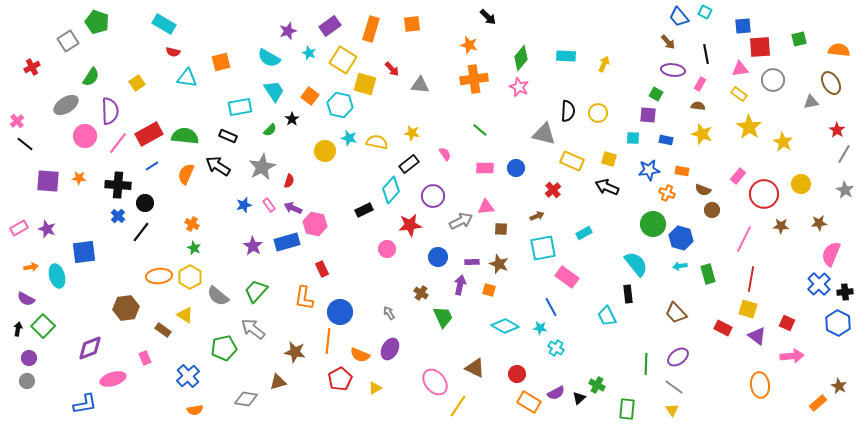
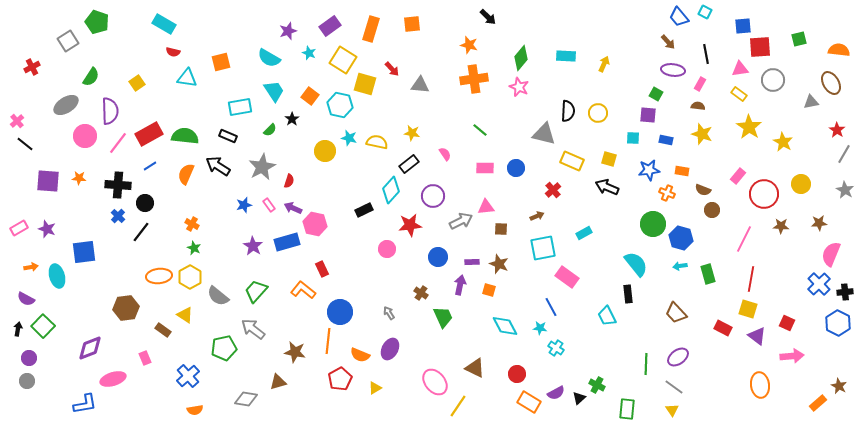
blue line at (152, 166): moved 2 px left
orange L-shape at (304, 298): moved 1 px left, 8 px up; rotated 120 degrees clockwise
cyan diamond at (505, 326): rotated 32 degrees clockwise
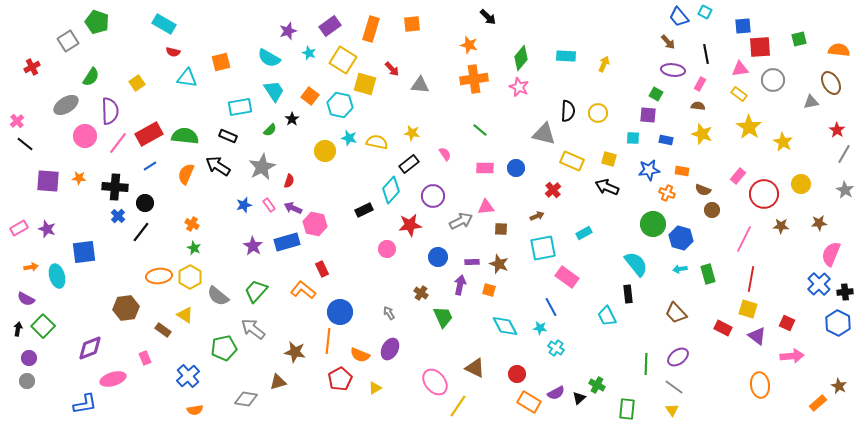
black cross at (118, 185): moved 3 px left, 2 px down
cyan arrow at (680, 266): moved 3 px down
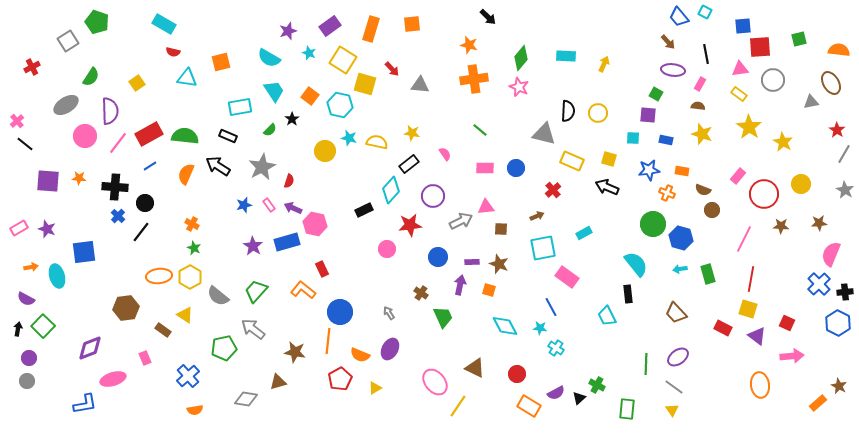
orange rectangle at (529, 402): moved 4 px down
